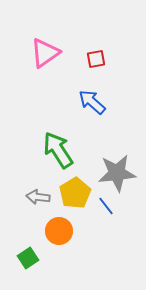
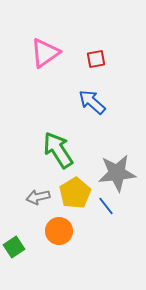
gray arrow: rotated 20 degrees counterclockwise
green square: moved 14 px left, 11 px up
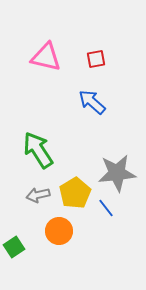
pink triangle: moved 1 px right, 4 px down; rotated 48 degrees clockwise
green arrow: moved 20 px left
gray arrow: moved 2 px up
blue line: moved 2 px down
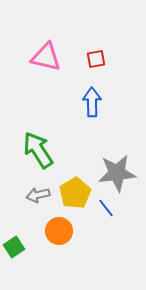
blue arrow: rotated 48 degrees clockwise
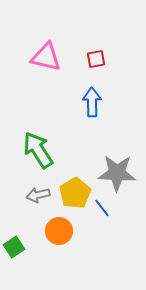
gray star: rotated 9 degrees clockwise
blue line: moved 4 px left
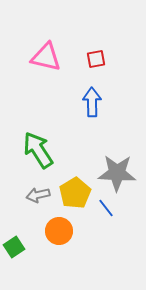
blue line: moved 4 px right
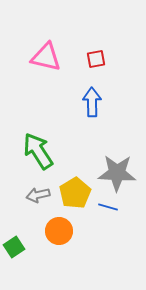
green arrow: moved 1 px down
blue line: moved 2 px right, 1 px up; rotated 36 degrees counterclockwise
